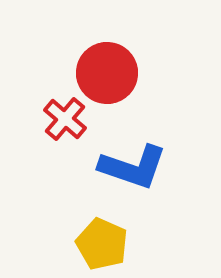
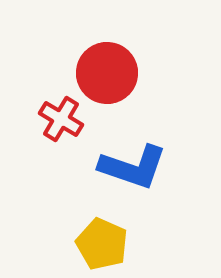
red cross: moved 4 px left; rotated 9 degrees counterclockwise
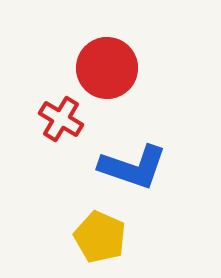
red circle: moved 5 px up
yellow pentagon: moved 2 px left, 7 px up
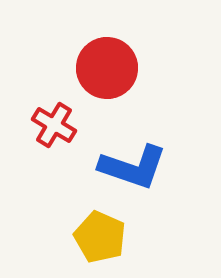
red cross: moved 7 px left, 6 px down
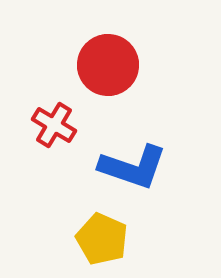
red circle: moved 1 px right, 3 px up
yellow pentagon: moved 2 px right, 2 px down
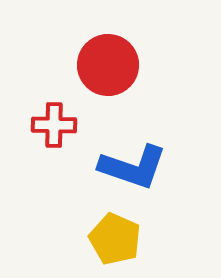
red cross: rotated 30 degrees counterclockwise
yellow pentagon: moved 13 px right
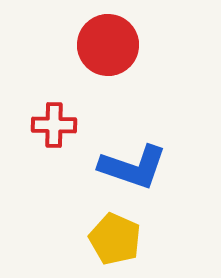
red circle: moved 20 px up
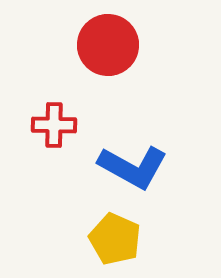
blue L-shape: rotated 10 degrees clockwise
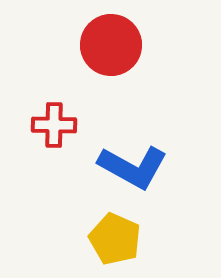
red circle: moved 3 px right
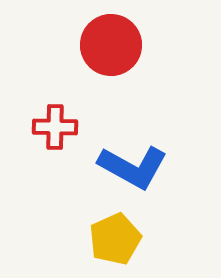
red cross: moved 1 px right, 2 px down
yellow pentagon: rotated 24 degrees clockwise
